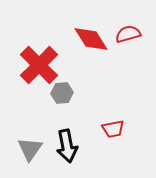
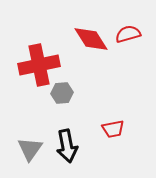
red cross: rotated 33 degrees clockwise
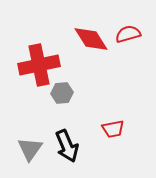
black arrow: rotated 12 degrees counterclockwise
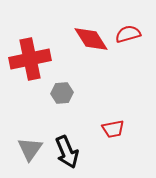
red cross: moved 9 px left, 6 px up
black arrow: moved 6 px down
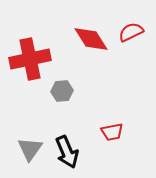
red semicircle: moved 3 px right, 2 px up; rotated 10 degrees counterclockwise
gray hexagon: moved 2 px up
red trapezoid: moved 1 px left, 3 px down
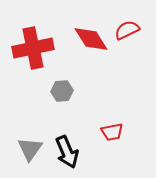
red semicircle: moved 4 px left, 2 px up
red cross: moved 3 px right, 11 px up
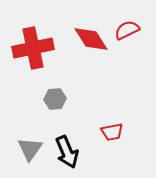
gray hexagon: moved 7 px left, 8 px down
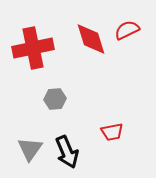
red diamond: rotated 15 degrees clockwise
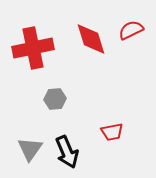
red semicircle: moved 4 px right
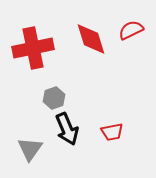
gray hexagon: moved 1 px left, 1 px up; rotated 15 degrees counterclockwise
black arrow: moved 23 px up
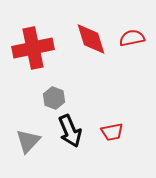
red semicircle: moved 1 px right, 8 px down; rotated 15 degrees clockwise
gray hexagon: rotated 20 degrees counterclockwise
black arrow: moved 3 px right, 2 px down
gray triangle: moved 2 px left, 8 px up; rotated 8 degrees clockwise
